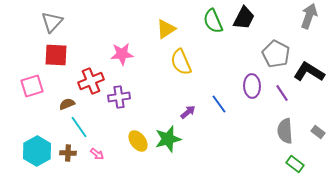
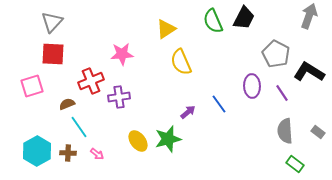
red square: moved 3 px left, 1 px up
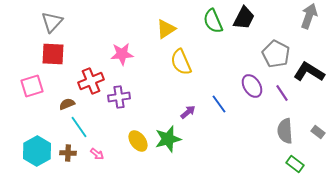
purple ellipse: rotated 30 degrees counterclockwise
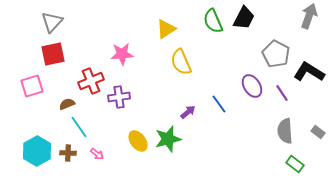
red square: rotated 15 degrees counterclockwise
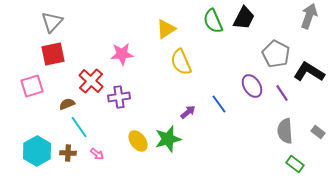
red cross: rotated 25 degrees counterclockwise
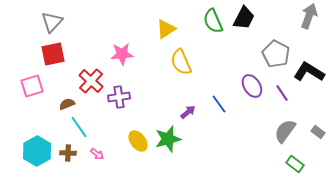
gray semicircle: rotated 40 degrees clockwise
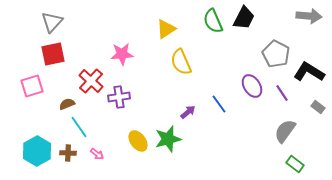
gray arrow: rotated 75 degrees clockwise
gray rectangle: moved 25 px up
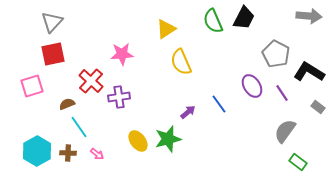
green rectangle: moved 3 px right, 2 px up
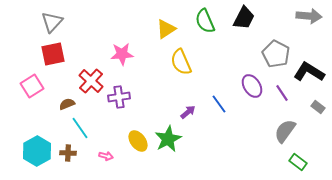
green semicircle: moved 8 px left
pink square: rotated 15 degrees counterclockwise
cyan line: moved 1 px right, 1 px down
green star: rotated 12 degrees counterclockwise
pink arrow: moved 9 px right, 2 px down; rotated 24 degrees counterclockwise
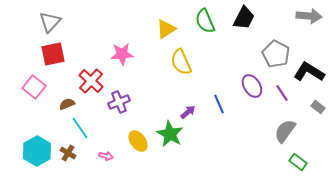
gray triangle: moved 2 px left
pink square: moved 2 px right, 1 px down; rotated 20 degrees counterclockwise
purple cross: moved 5 px down; rotated 15 degrees counterclockwise
blue line: rotated 12 degrees clockwise
green star: moved 2 px right, 5 px up; rotated 16 degrees counterclockwise
brown cross: rotated 28 degrees clockwise
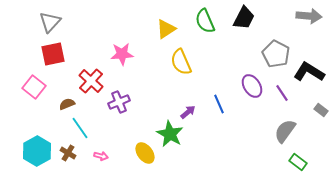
gray rectangle: moved 3 px right, 3 px down
yellow ellipse: moved 7 px right, 12 px down
pink arrow: moved 5 px left
